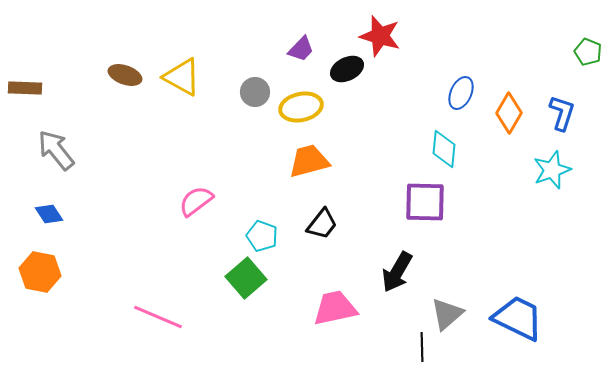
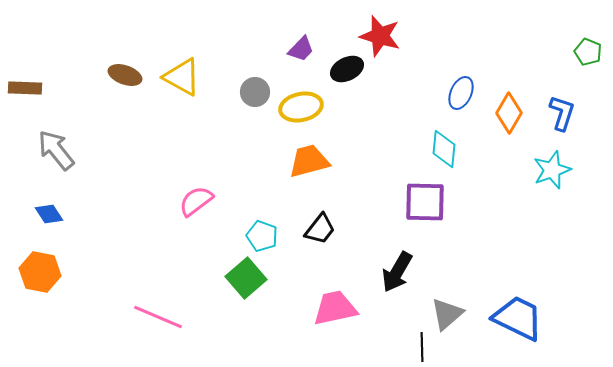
black trapezoid: moved 2 px left, 5 px down
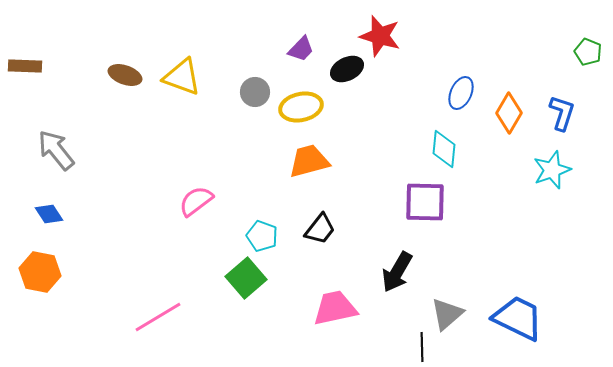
yellow triangle: rotated 9 degrees counterclockwise
brown rectangle: moved 22 px up
pink line: rotated 54 degrees counterclockwise
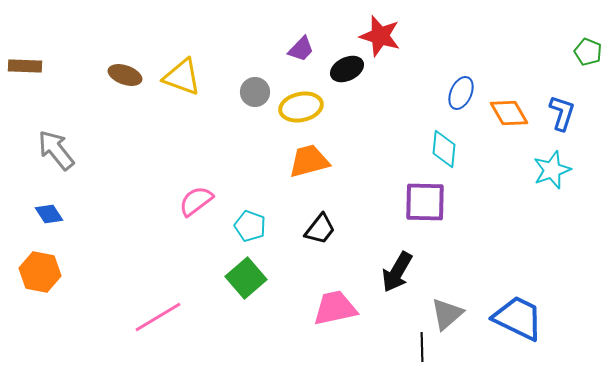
orange diamond: rotated 60 degrees counterclockwise
cyan pentagon: moved 12 px left, 10 px up
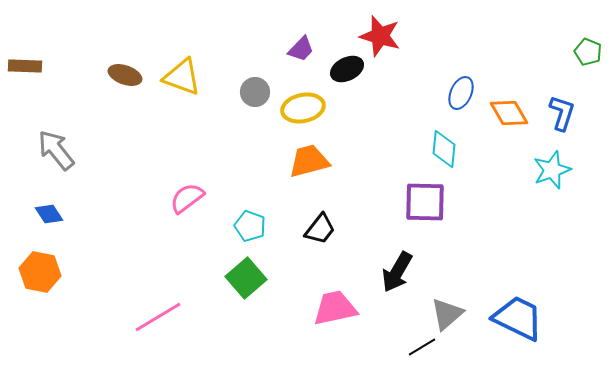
yellow ellipse: moved 2 px right, 1 px down
pink semicircle: moved 9 px left, 3 px up
black line: rotated 60 degrees clockwise
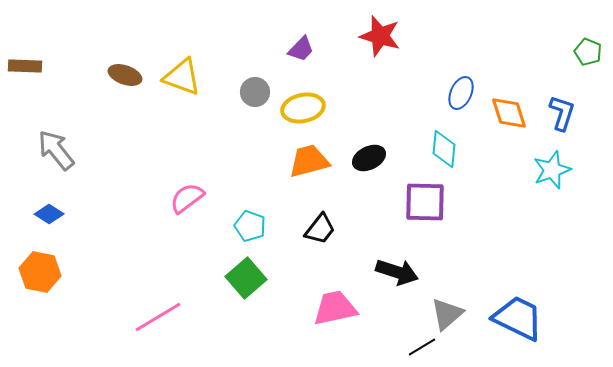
black ellipse: moved 22 px right, 89 px down
orange diamond: rotated 12 degrees clockwise
blue diamond: rotated 24 degrees counterclockwise
black arrow: rotated 102 degrees counterclockwise
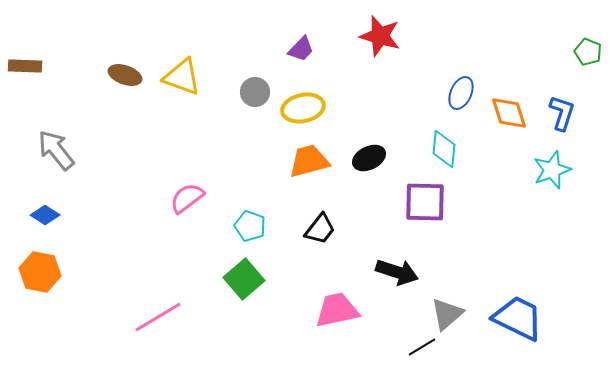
blue diamond: moved 4 px left, 1 px down
green square: moved 2 px left, 1 px down
pink trapezoid: moved 2 px right, 2 px down
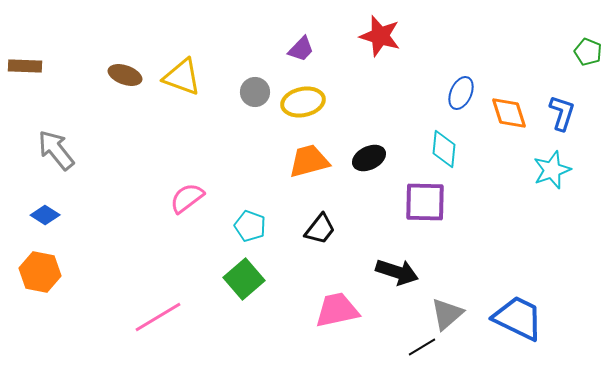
yellow ellipse: moved 6 px up
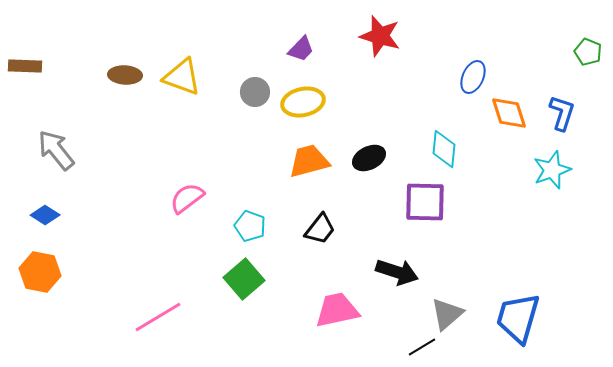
brown ellipse: rotated 16 degrees counterclockwise
blue ellipse: moved 12 px right, 16 px up
blue trapezoid: rotated 100 degrees counterclockwise
